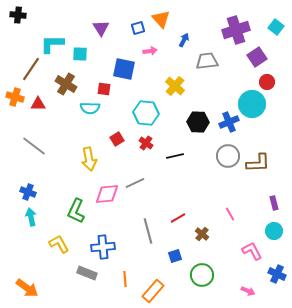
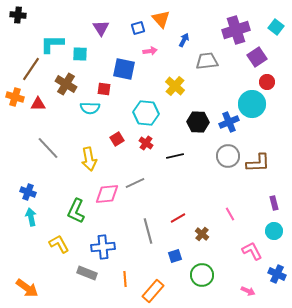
gray line at (34, 146): moved 14 px right, 2 px down; rotated 10 degrees clockwise
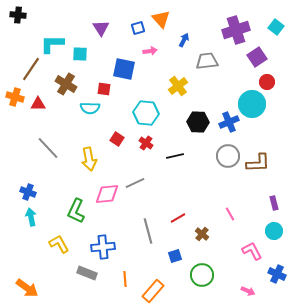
yellow cross at (175, 86): moved 3 px right; rotated 12 degrees clockwise
red square at (117, 139): rotated 24 degrees counterclockwise
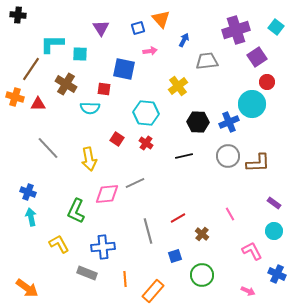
black line at (175, 156): moved 9 px right
purple rectangle at (274, 203): rotated 40 degrees counterclockwise
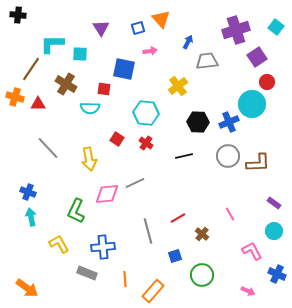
blue arrow at (184, 40): moved 4 px right, 2 px down
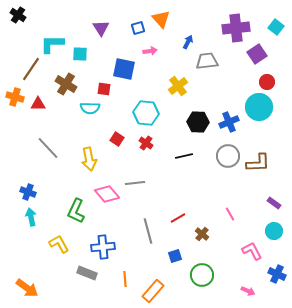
black cross at (18, 15): rotated 28 degrees clockwise
purple cross at (236, 30): moved 2 px up; rotated 12 degrees clockwise
purple square at (257, 57): moved 3 px up
cyan circle at (252, 104): moved 7 px right, 3 px down
gray line at (135, 183): rotated 18 degrees clockwise
pink diamond at (107, 194): rotated 55 degrees clockwise
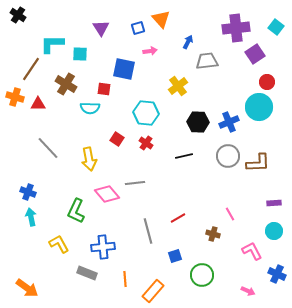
purple square at (257, 54): moved 2 px left
purple rectangle at (274, 203): rotated 40 degrees counterclockwise
brown cross at (202, 234): moved 11 px right; rotated 24 degrees counterclockwise
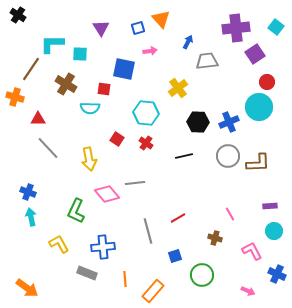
yellow cross at (178, 86): moved 2 px down
red triangle at (38, 104): moved 15 px down
purple rectangle at (274, 203): moved 4 px left, 3 px down
brown cross at (213, 234): moved 2 px right, 4 px down
